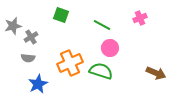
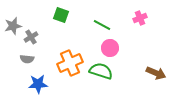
gray semicircle: moved 1 px left, 1 px down
blue star: rotated 24 degrees clockwise
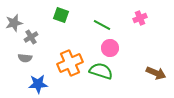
gray star: moved 1 px right, 3 px up
gray semicircle: moved 2 px left, 1 px up
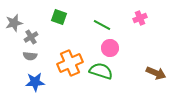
green square: moved 2 px left, 2 px down
gray semicircle: moved 5 px right, 2 px up
blue star: moved 3 px left, 2 px up
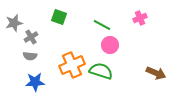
pink circle: moved 3 px up
orange cross: moved 2 px right, 2 px down
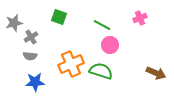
orange cross: moved 1 px left, 1 px up
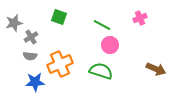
orange cross: moved 11 px left
brown arrow: moved 4 px up
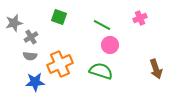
brown arrow: rotated 48 degrees clockwise
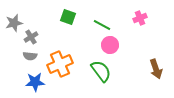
green square: moved 9 px right
green semicircle: rotated 35 degrees clockwise
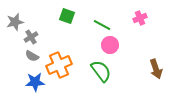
green square: moved 1 px left, 1 px up
gray star: moved 1 px right, 1 px up
gray semicircle: moved 2 px right; rotated 24 degrees clockwise
orange cross: moved 1 px left, 1 px down
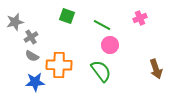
orange cross: rotated 25 degrees clockwise
